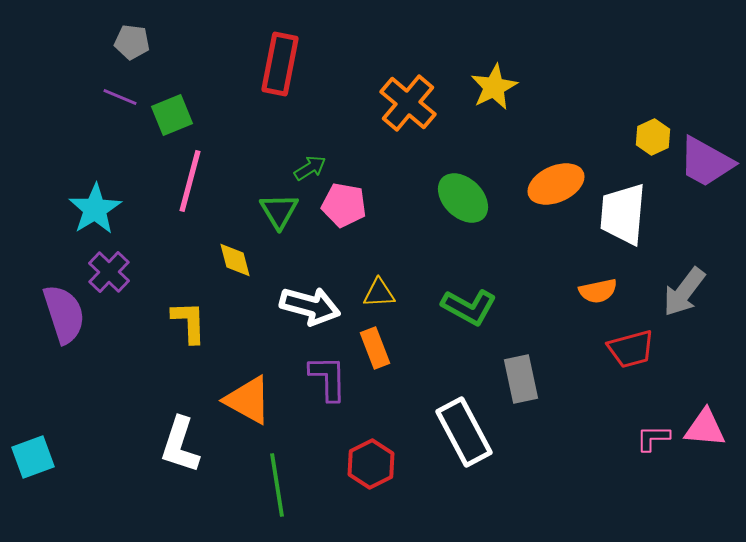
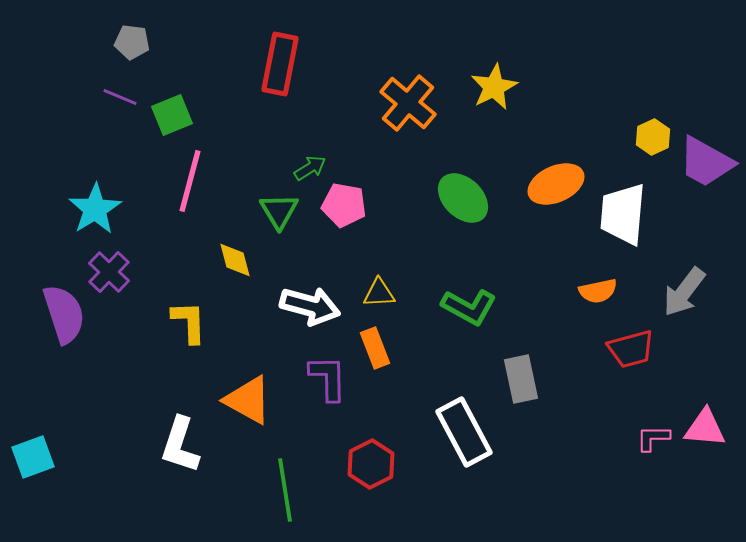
green line: moved 8 px right, 5 px down
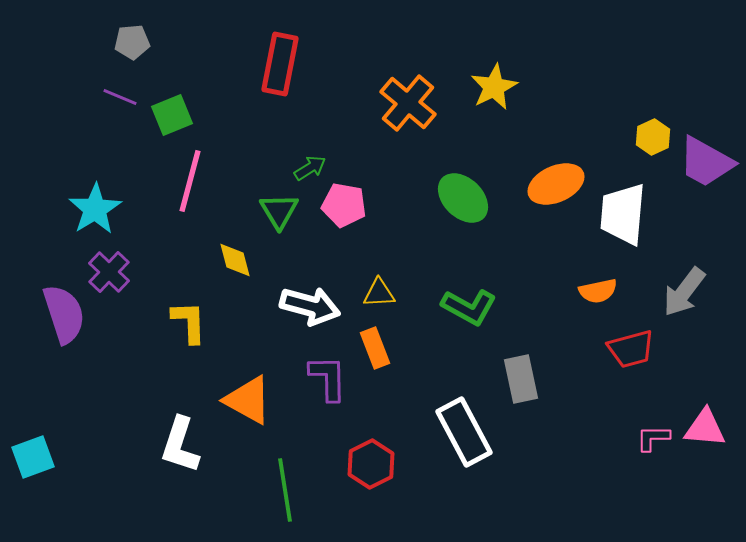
gray pentagon: rotated 12 degrees counterclockwise
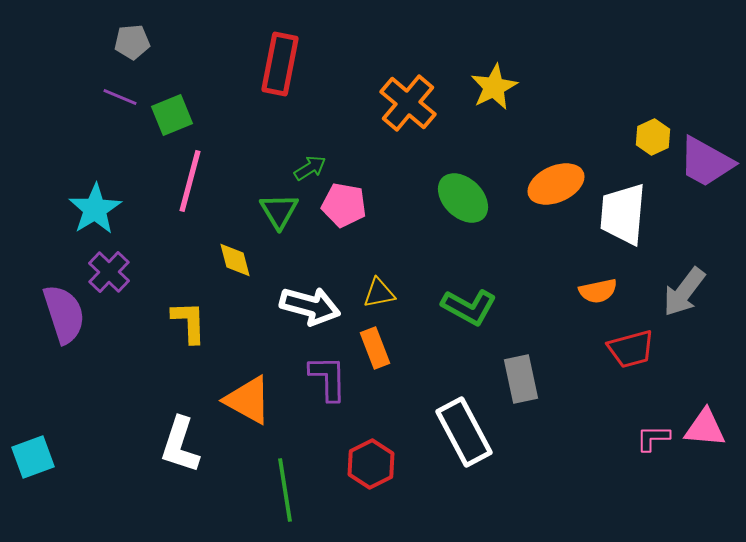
yellow triangle: rotated 8 degrees counterclockwise
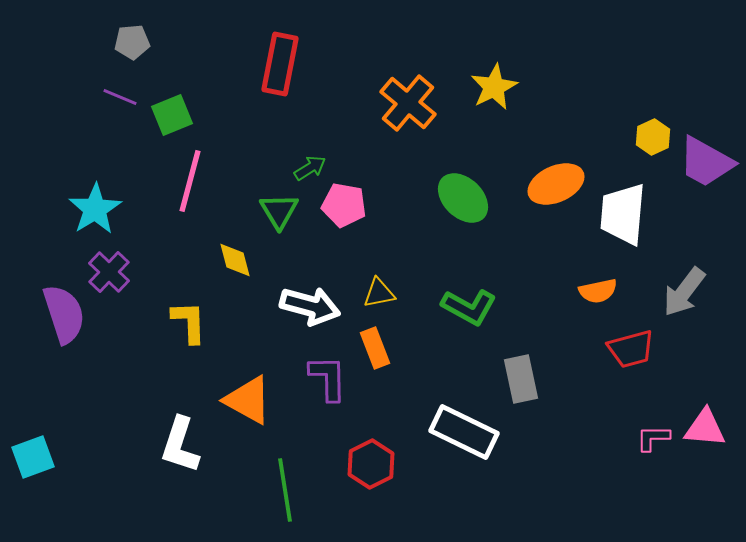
white rectangle: rotated 36 degrees counterclockwise
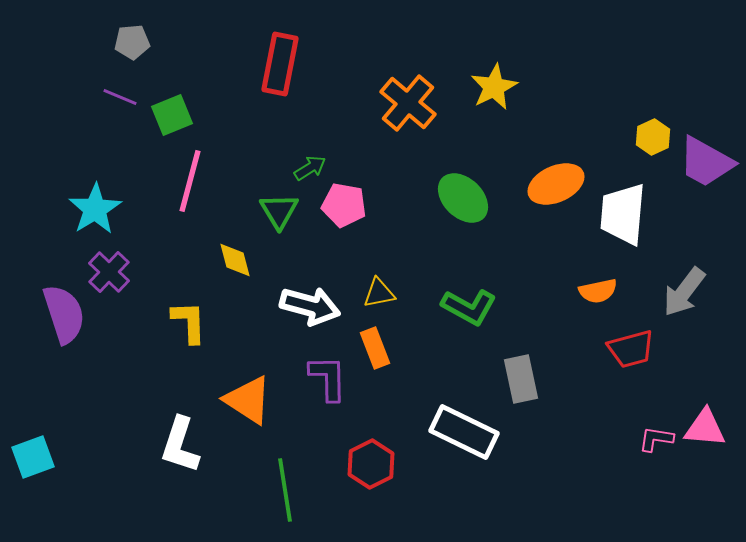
orange triangle: rotated 4 degrees clockwise
pink L-shape: moved 3 px right, 1 px down; rotated 9 degrees clockwise
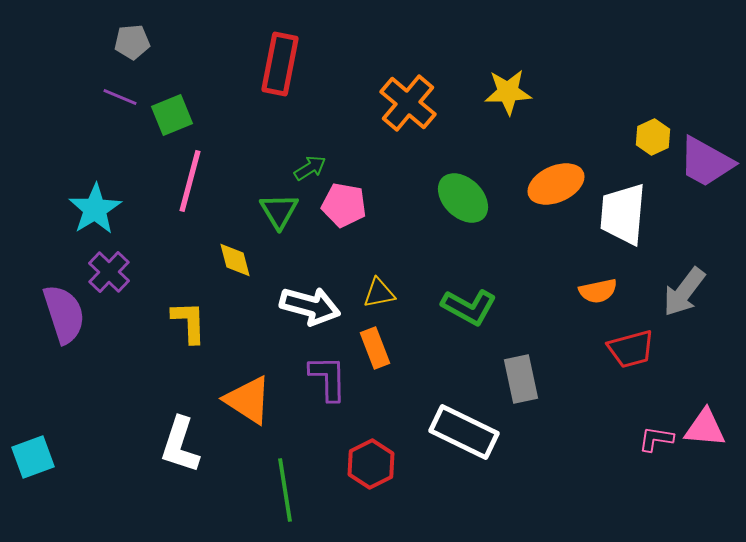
yellow star: moved 14 px right, 5 px down; rotated 24 degrees clockwise
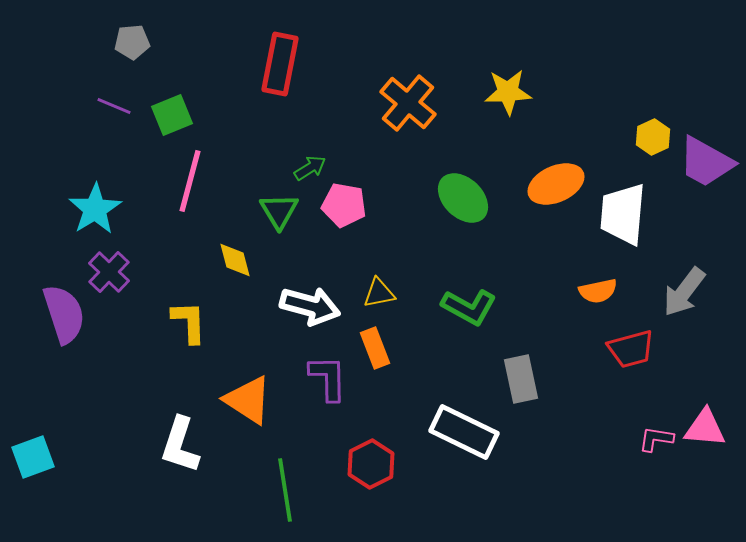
purple line: moved 6 px left, 9 px down
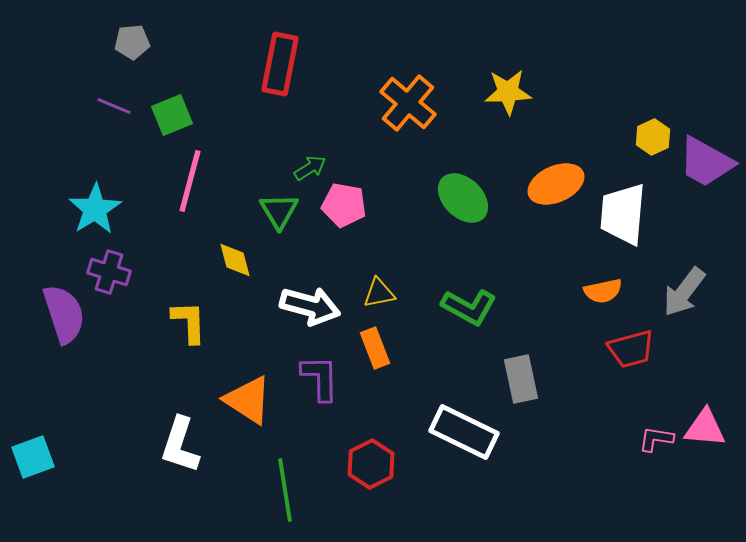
purple cross: rotated 27 degrees counterclockwise
orange semicircle: moved 5 px right
purple L-shape: moved 8 px left
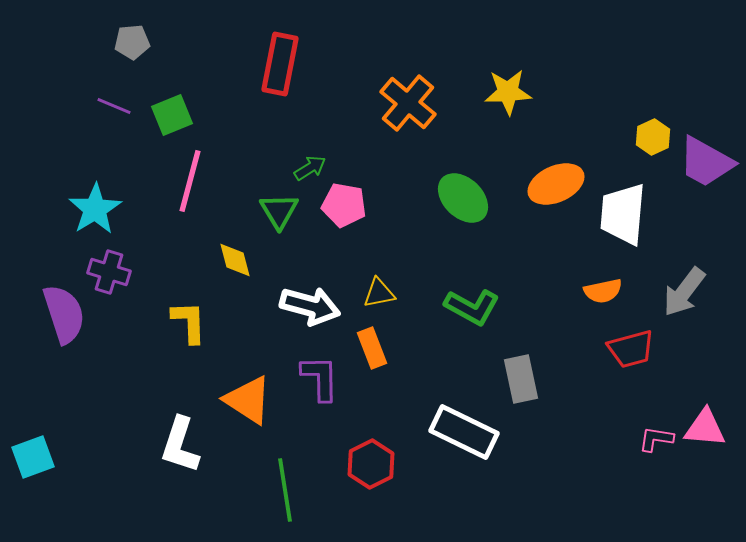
green L-shape: moved 3 px right
orange rectangle: moved 3 px left
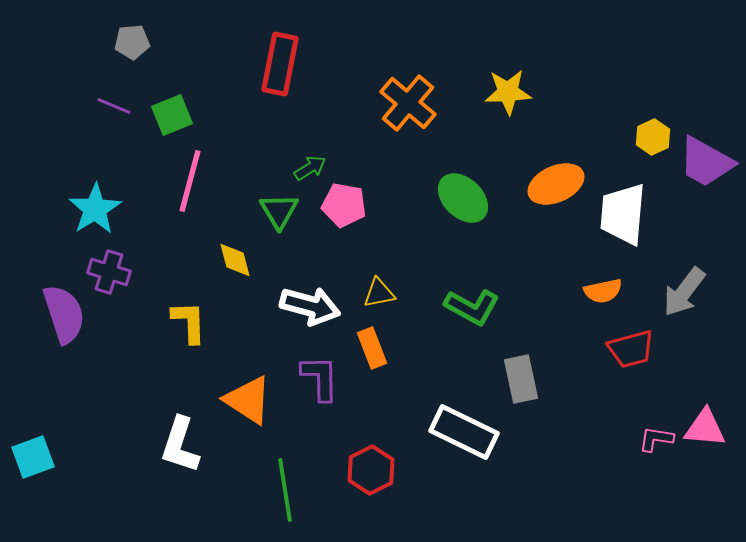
red hexagon: moved 6 px down
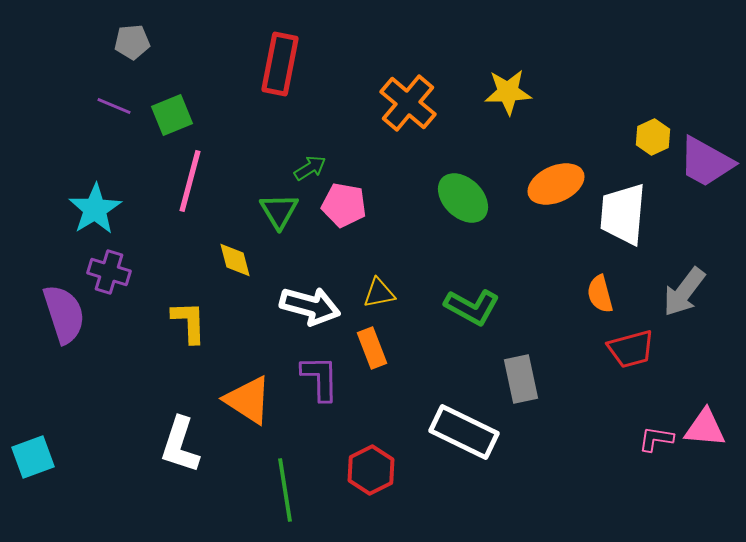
orange semicircle: moved 3 px left, 3 px down; rotated 87 degrees clockwise
